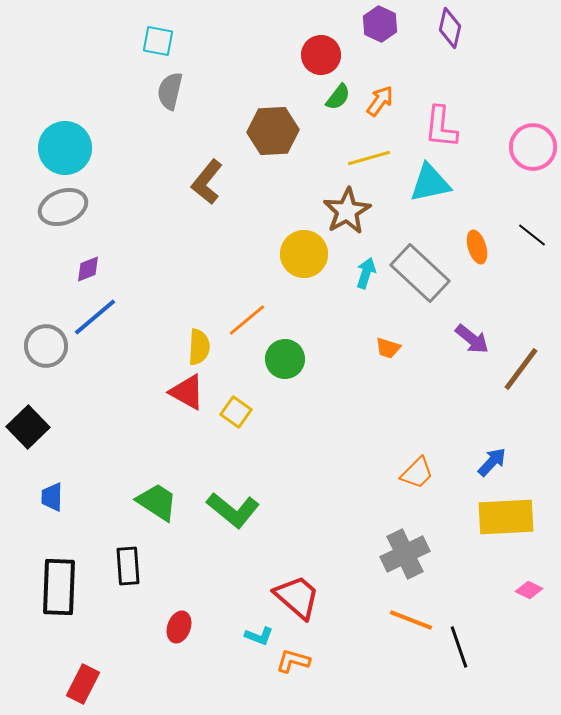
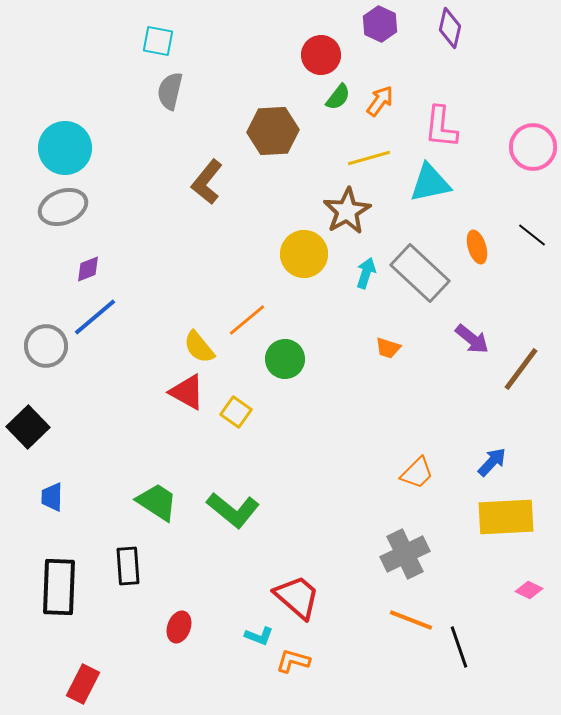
yellow semicircle at (199, 347): rotated 138 degrees clockwise
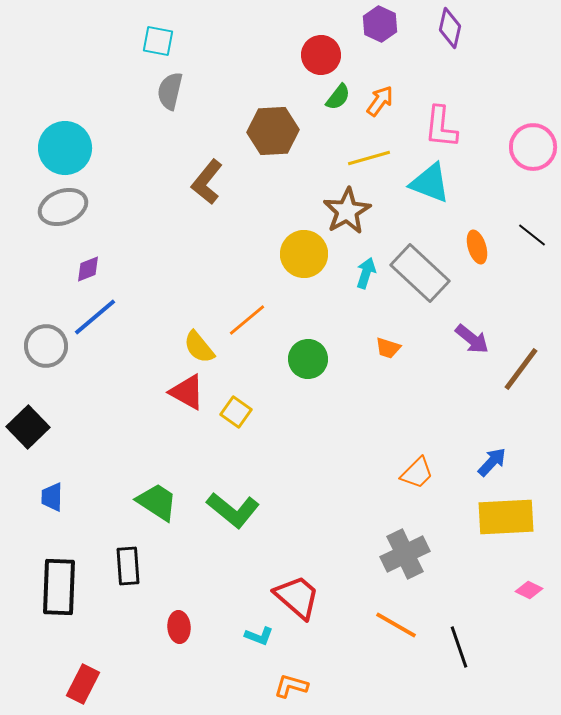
cyan triangle at (430, 183): rotated 33 degrees clockwise
green circle at (285, 359): moved 23 px right
orange line at (411, 620): moved 15 px left, 5 px down; rotated 9 degrees clockwise
red ellipse at (179, 627): rotated 24 degrees counterclockwise
orange L-shape at (293, 661): moved 2 px left, 25 px down
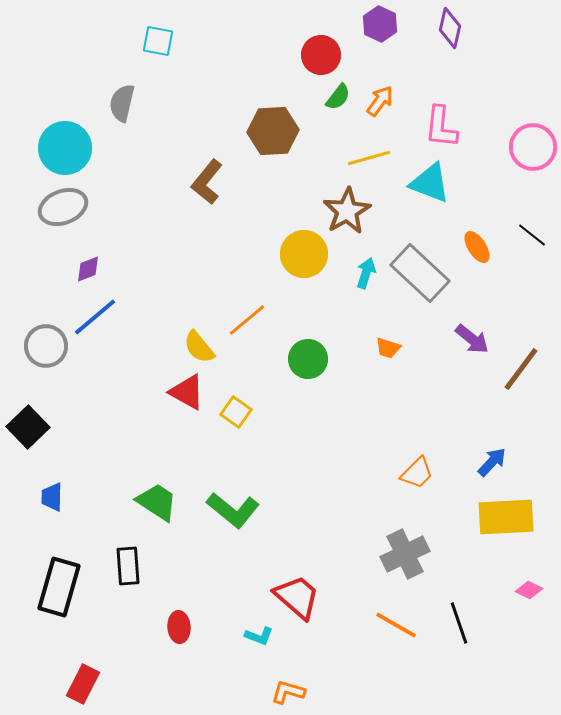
gray semicircle at (170, 91): moved 48 px left, 12 px down
orange ellipse at (477, 247): rotated 16 degrees counterclockwise
black rectangle at (59, 587): rotated 14 degrees clockwise
black line at (459, 647): moved 24 px up
orange L-shape at (291, 686): moved 3 px left, 6 px down
